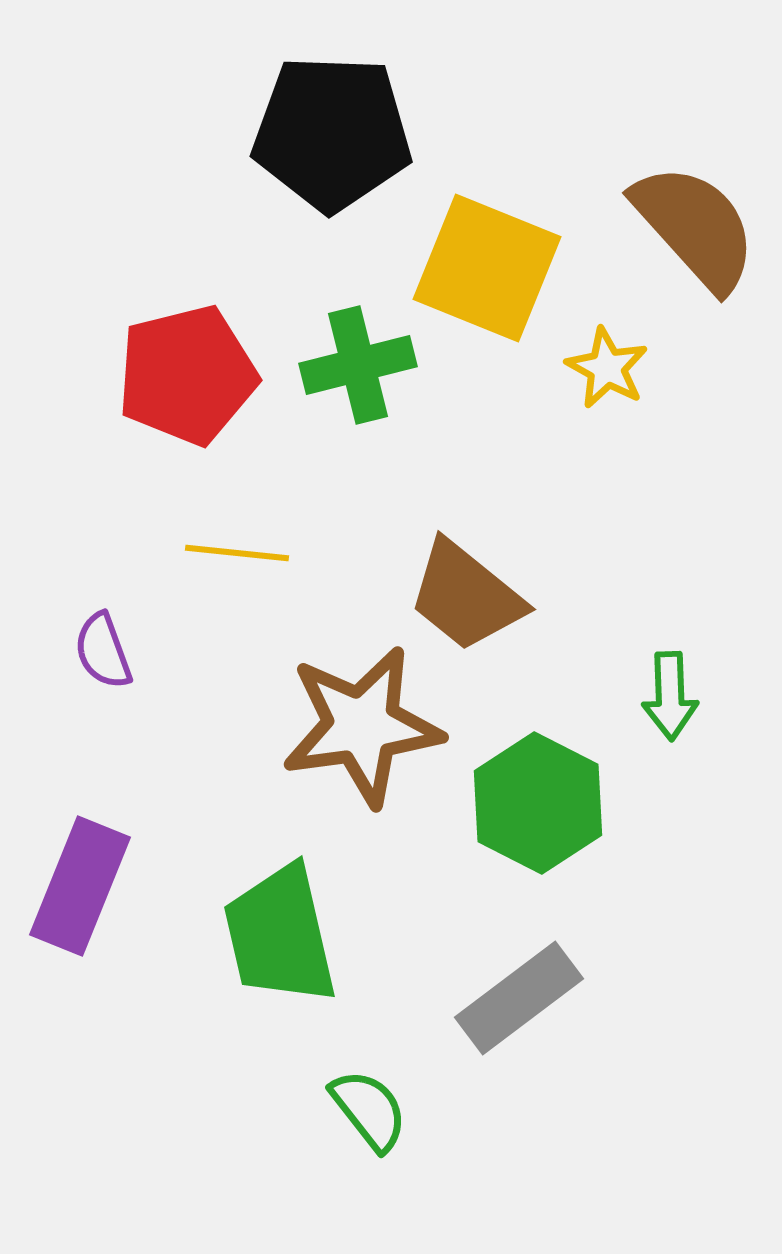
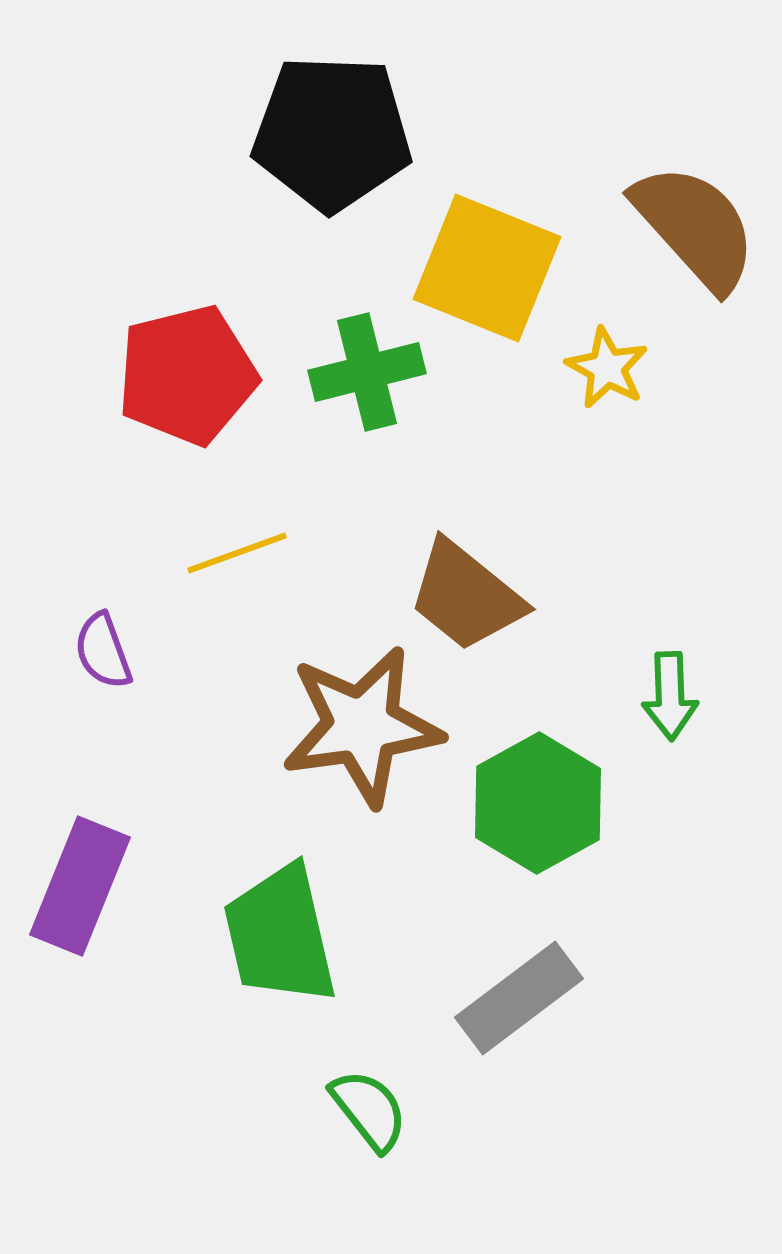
green cross: moved 9 px right, 7 px down
yellow line: rotated 26 degrees counterclockwise
green hexagon: rotated 4 degrees clockwise
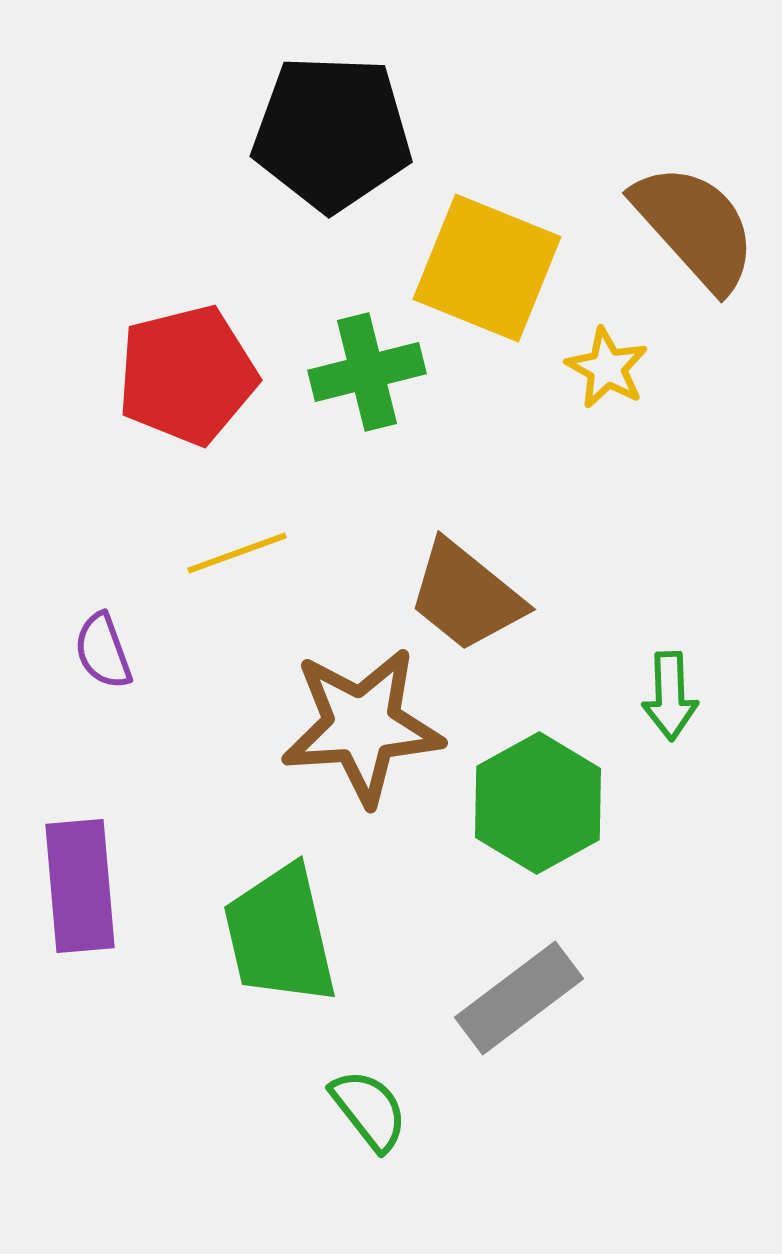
brown star: rotated 4 degrees clockwise
purple rectangle: rotated 27 degrees counterclockwise
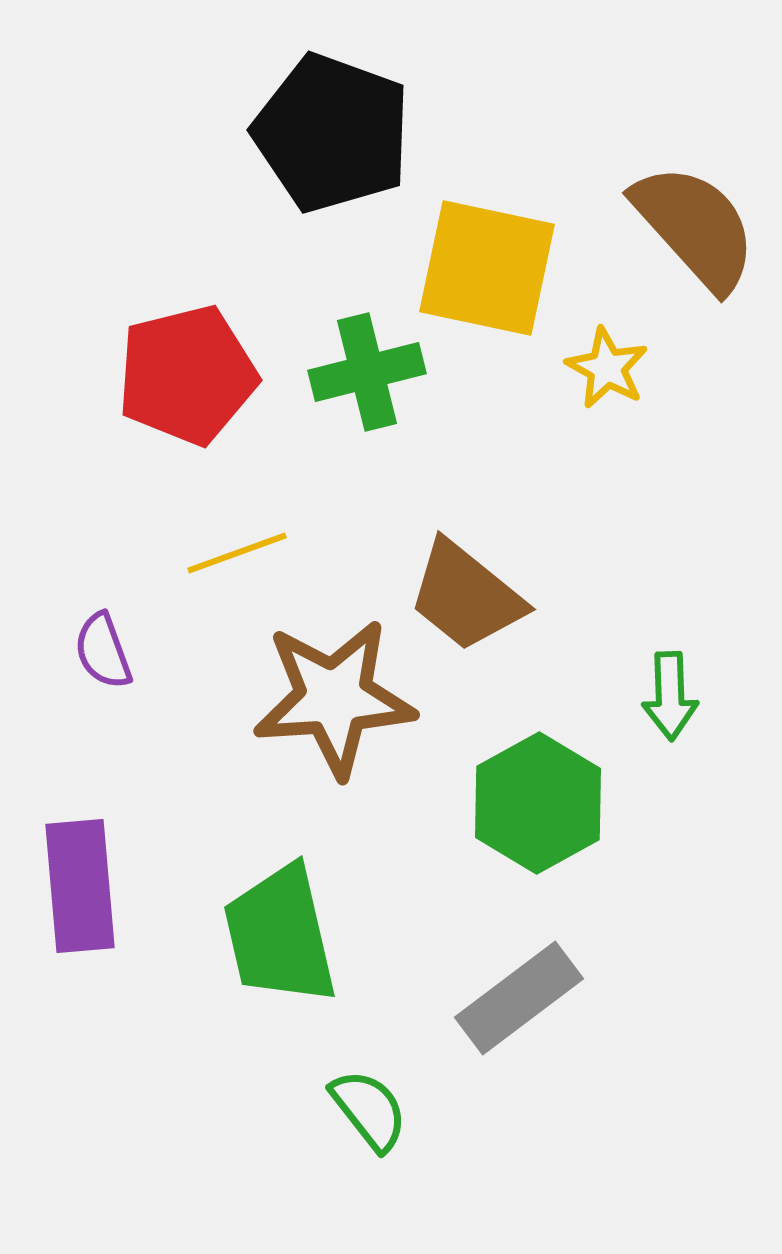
black pentagon: rotated 18 degrees clockwise
yellow square: rotated 10 degrees counterclockwise
brown star: moved 28 px left, 28 px up
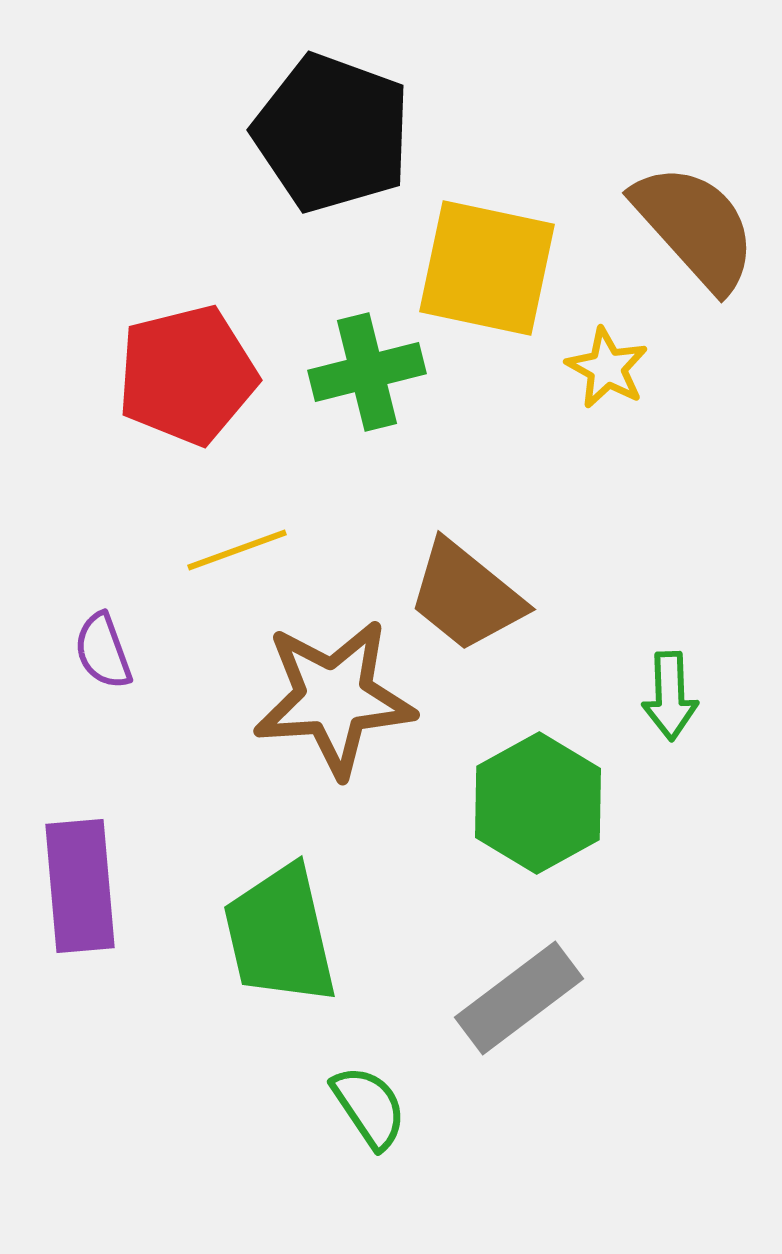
yellow line: moved 3 px up
green semicircle: moved 3 px up; rotated 4 degrees clockwise
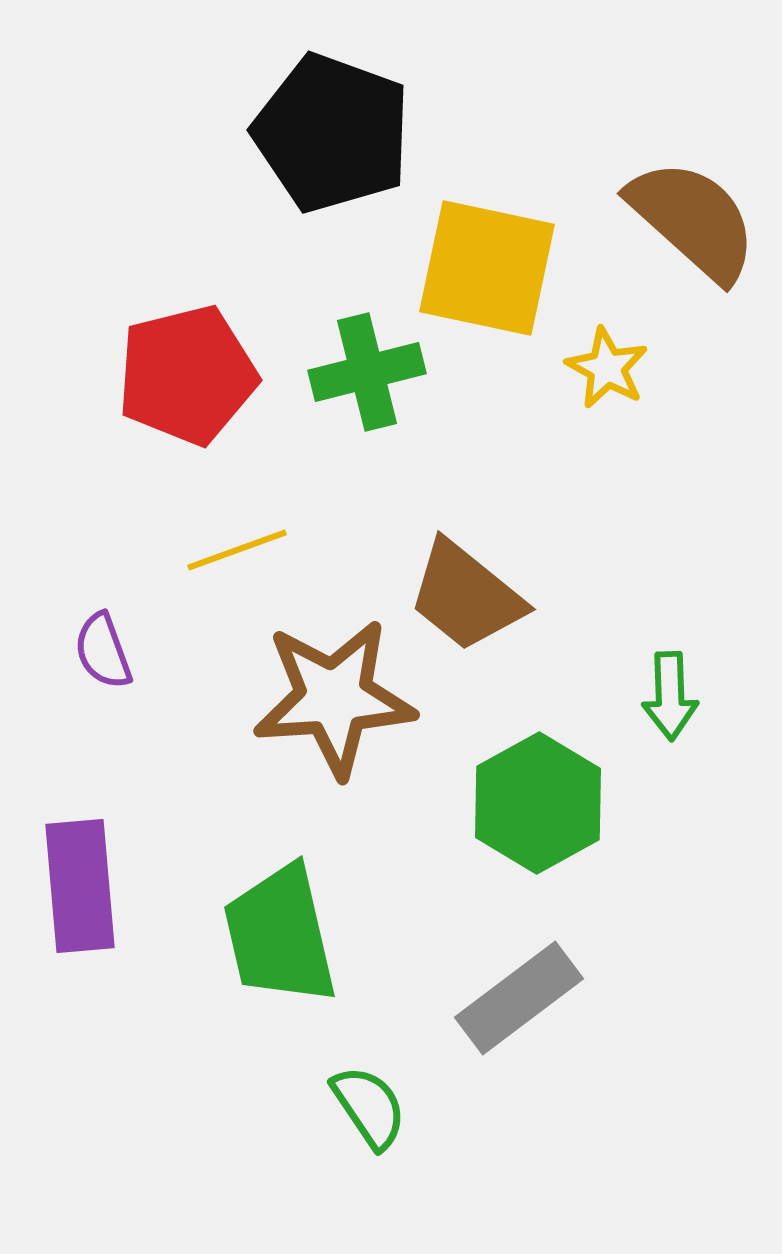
brown semicircle: moved 2 px left, 7 px up; rotated 6 degrees counterclockwise
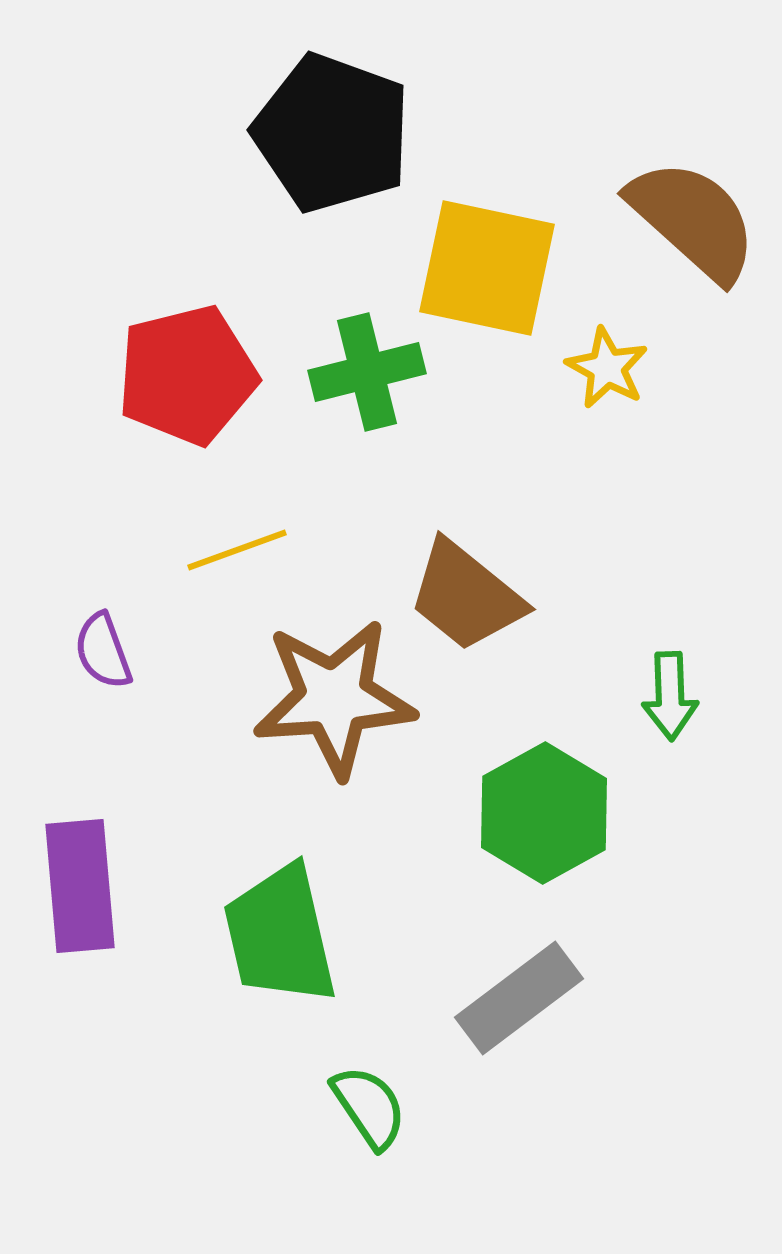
green hexagon: moved 6 px right, 10 px down
